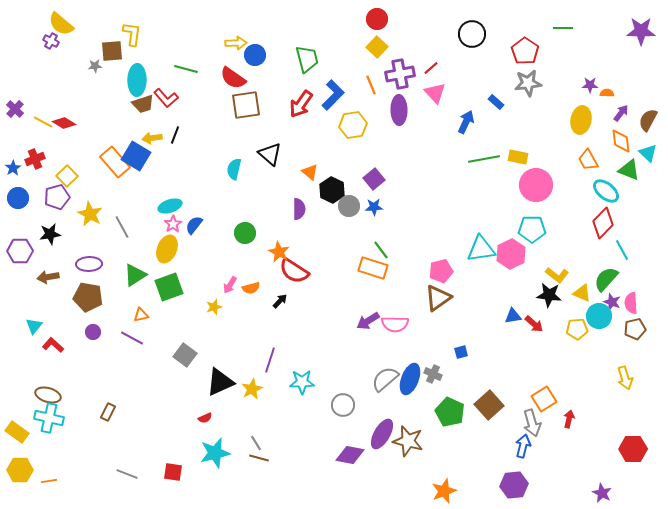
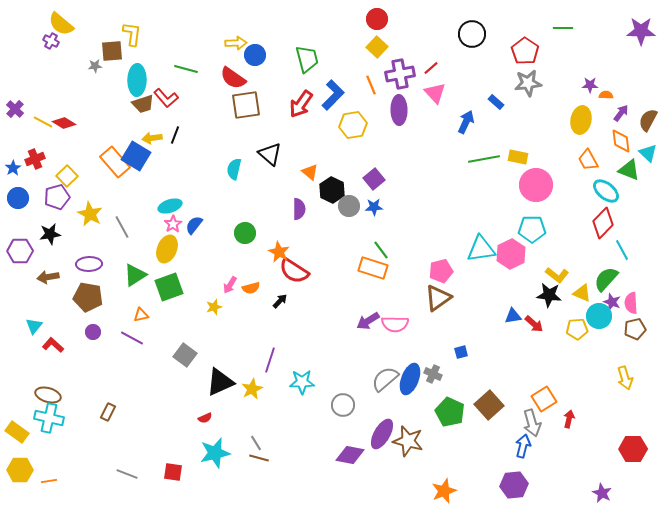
orange semicircle at (607, 93): moved 1 px left, 2 px down
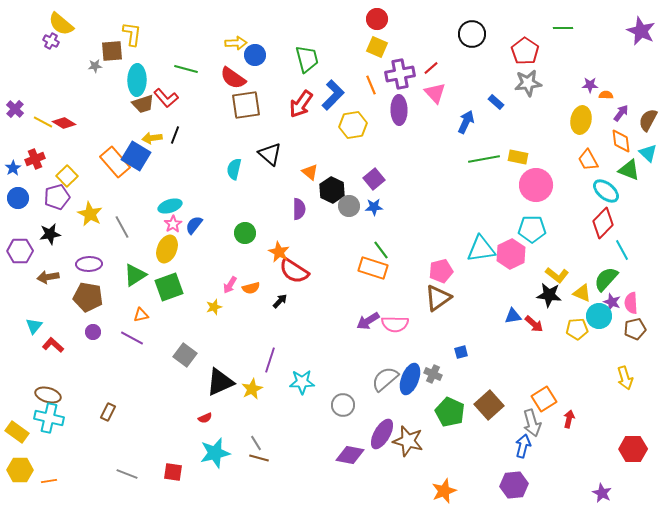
purple star at (641, 31): rotated 24 degrees clockwise
yellow square at (377, 47): rotated 20 degrees counterclockwise
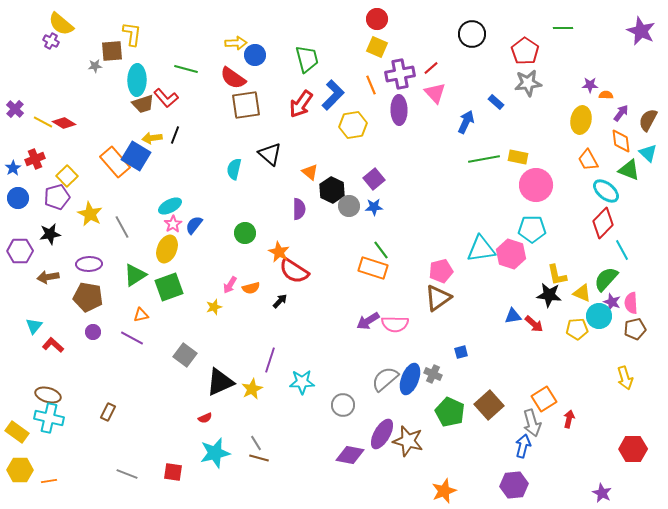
cyan ellipse at (170, 206): rotated 10 degrees counterclockwise
pink hexagon at (511, 254): rotated 16 degrees counterclockwise
yellow L-shape at (557, 275): rotated 40 degrees clockwise
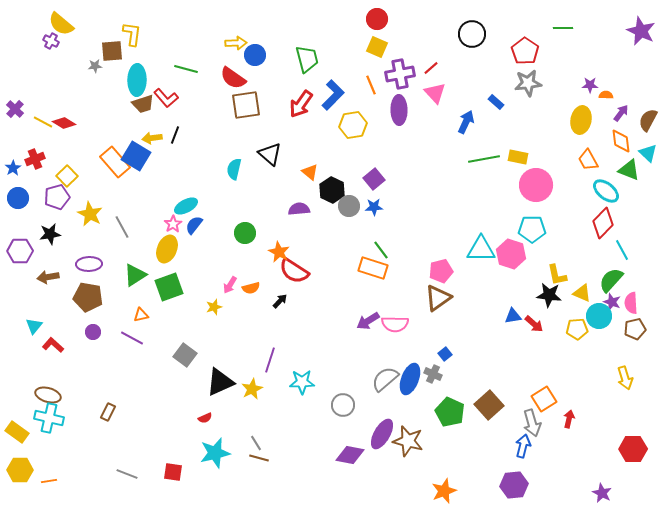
cyan ellipse at (170, 206): moved 16 px right
purple semicircle at (299, 209): rotated 95 degrees counterclockwise
cyan triangle at (481, 249): rotated 8 degrees clockwise
green semicircle at (606, 279): moved 5 px right, 1 px down
blue square at (461, 352): moved 16 px left, 2 px down; rotated 24 degrees counterclockwise
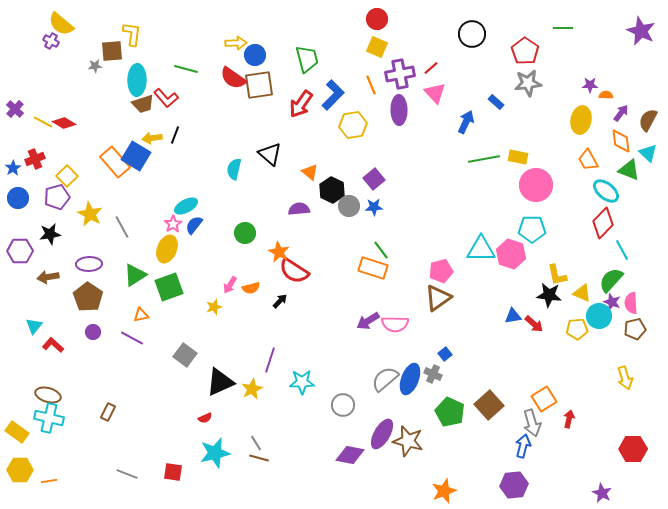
brown square at (246, 105): moved 13 px right, 20 px up
brown pentagon at (88, 297): rotated 24 degrees clockwise
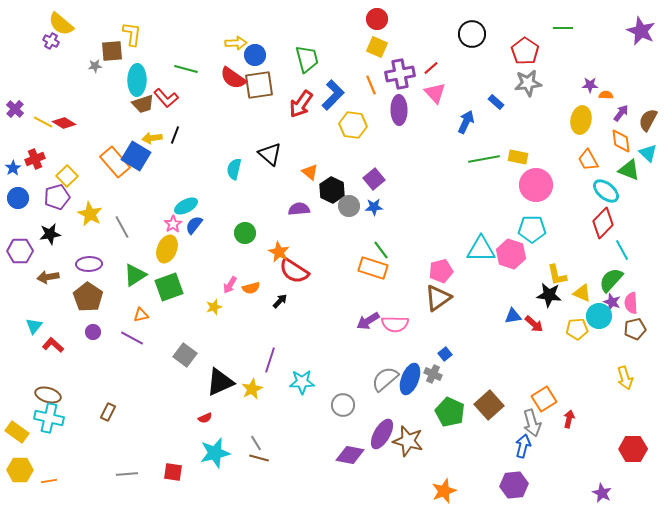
yellow hexagon at (353, 125): rotated 16 degrees clockwise
gray line at (127, 474): rotated 25 degrees counterclockwise
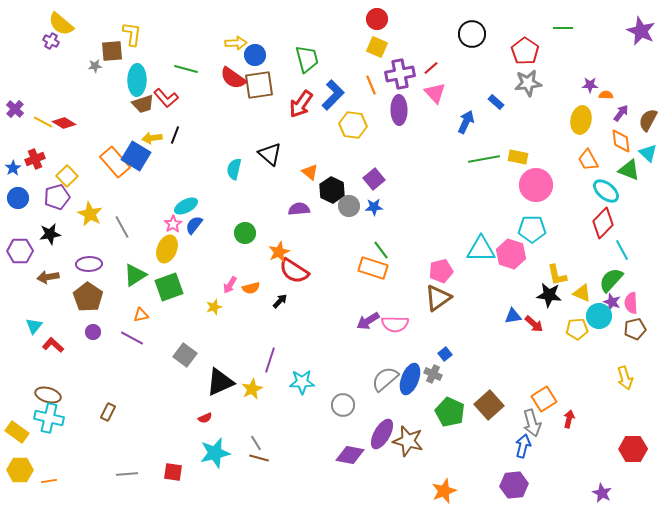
orange star at (279, 252): rotated 20 degrees clockwise
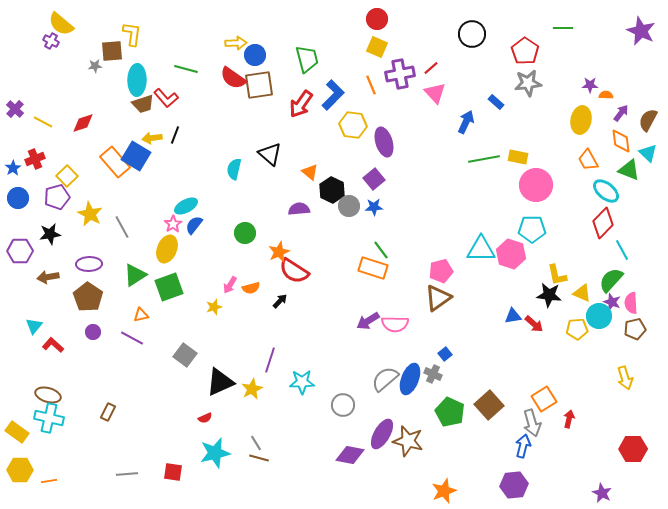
purple ellipse at (399, 110): moved 15 px left, 32 px down; rotated 16 degrees counterclockwise
red diamond at (64, 123): moved 19 px right; rotated 50 degrees counterclockwise
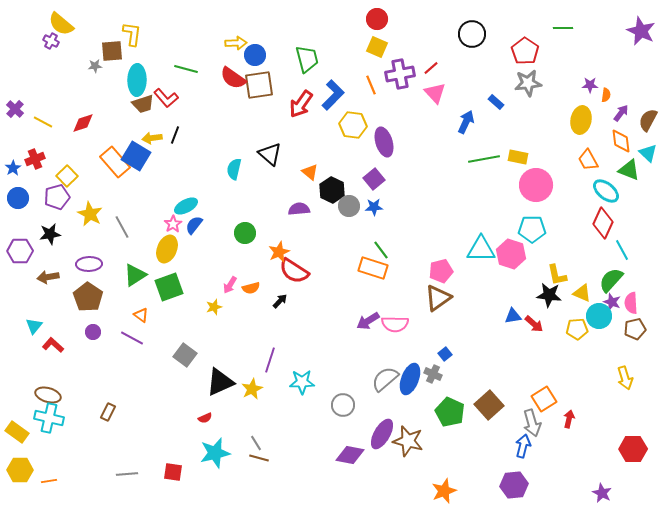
orange semicircle at (606, 95): rotated 96 degrees clockwise
red diamond at (603, 223): rotated 20 degrees counterclockwise
orange triangle at (141, 315): rotated 49 degrees clockwise
